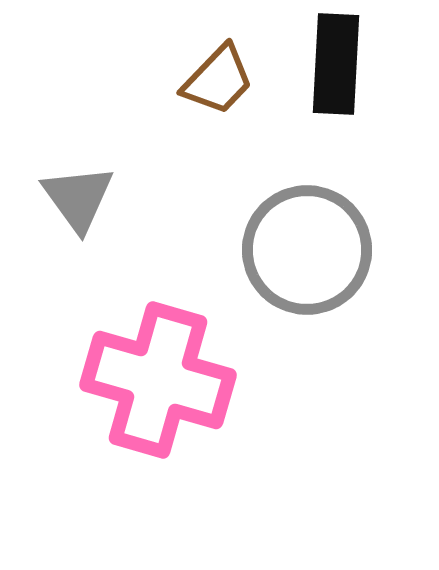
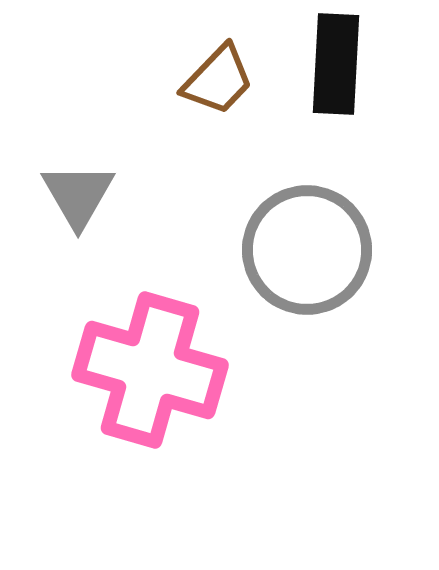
gray triangle: moved 3 px up; rotated 6 degrees clockwise
pink cross: moved 8 px left, 10 px up
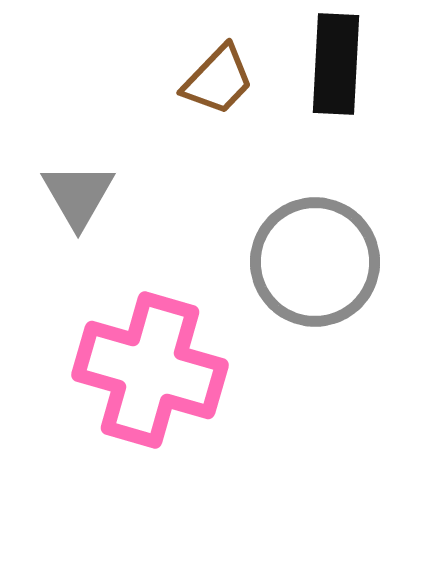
gray circle: moved 8 px right, 12 px down
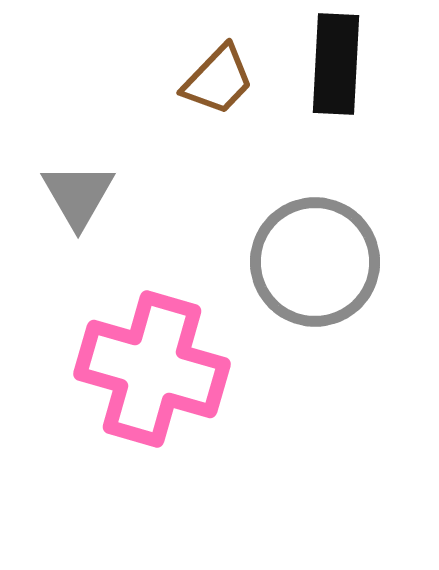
pink cross: moved 2 px right, 1 px up
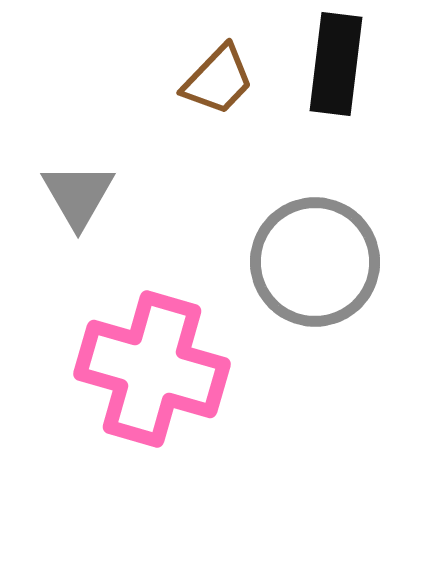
black rectangle: rotated 4 degrees clockwise
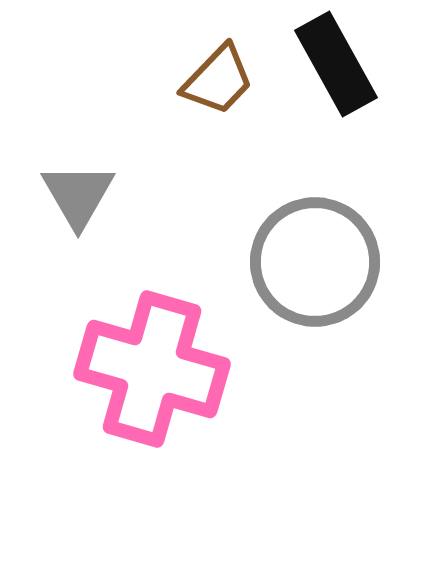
black rectangle: rotated 36 degrees counterclockwise
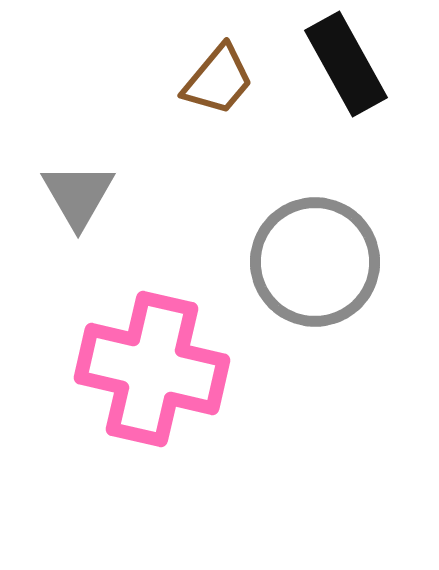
black rectangle: moved 10 px right
brown trapezoid: rotated 4 degrees counterclockwise
pink cross: rotated 3 degrees counterclockwise
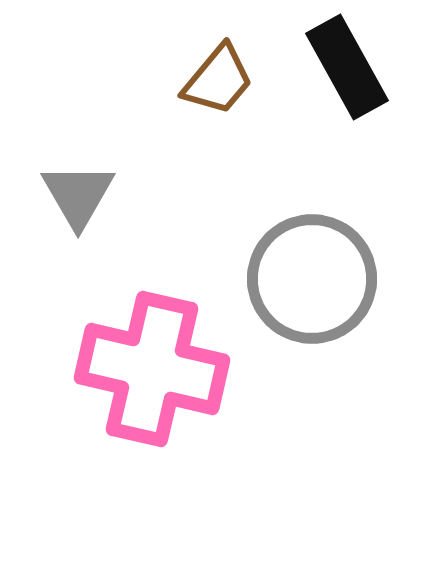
black rectangle: moved 1 px right, 3 px down
gray circle: moved 3 px left, 17 px down
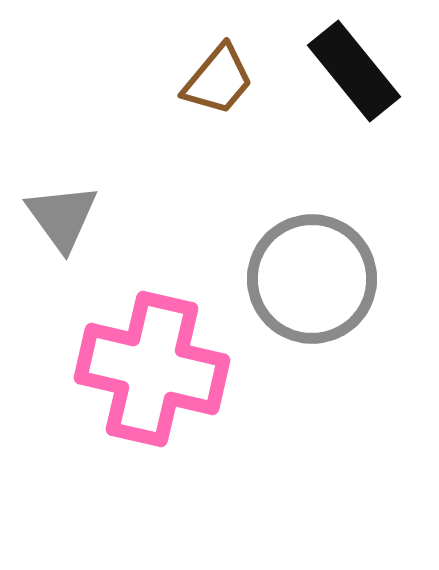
black rectangle: moved 7 px right, 4 px down; rotated 10 degrees counterclockwise
gray triangle: moved 16 px left, 22 px down; rotated 6 degrees counterclockwise
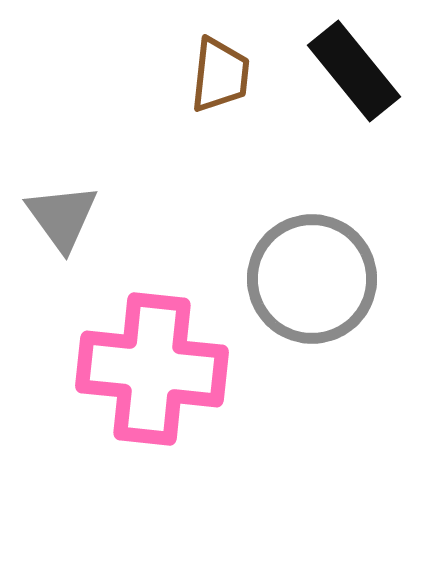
brown trapezoid: moved 2 px right, 5 px up; rotated 34 degrees counterclockwise
pink cross: rotated 7 degrees counterclockwise
